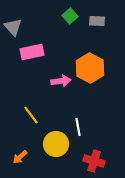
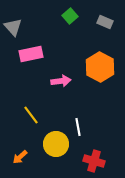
gray rectangle: moved 8 px right, 1 px down; rotated 21 degrees clockwise
pink rectangle: moved 1 px left, 2 px down
orange hexagon: moved 10 px right, 1 px up
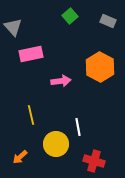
gray rectangle: moved 3 px right, 1 px up
yellow line: rotated 24 degrees clockwise
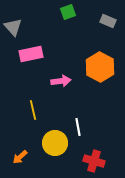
green square: moved 2 px left, 4 px up; rotated 21 degrees clockwise
yellow line: moved 2 px right, 5 px up
yellow circle: moved 1 px left, 1 px up
